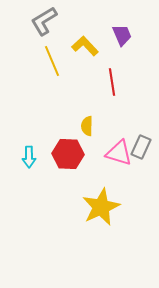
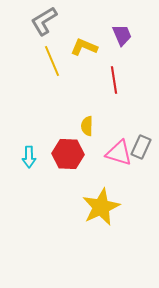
yellow L-shape: moved 1 px left, 1 px down; rotated 24 degrees counterclockwise
red line: moved 2 px right, 2 px up
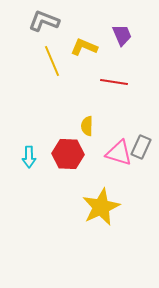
gray L-shape: rotated 52 degrees clockwise
red line: moved 2 px down; rotated 72 degrees counterclockwise
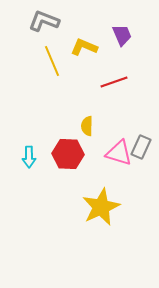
red line: rotated 28 degrees counterclockwise
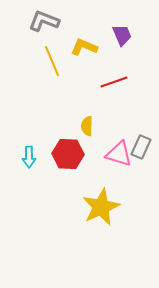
pink triangle: moved 1 px down
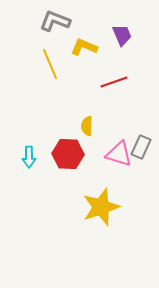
gray L-shape: moved 11 px right
yellow line: moved 2 px left, 3 px down
yellow star: rotated 6 degrees clockwise
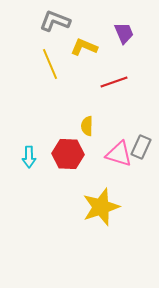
purple trapezoid: moved 2 px right, 2 px up
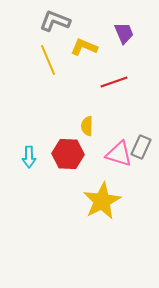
yellow line: moved 2 px left, 4 px up
yellow star: moved 1 px right, 6 px up; rotated 9 degrees counterclockwise
